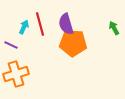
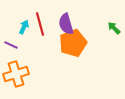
green arrow: rotated 16 degrees counterclockwise
orange pentagon: rotated 24 degrees counterclockwise
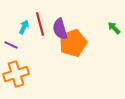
purple semicircle: moved 6 px left, 5 px down
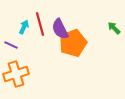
purple semicircle: rotated 10 degrees counterclockwise
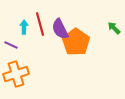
cyan arrow: rotated 24 degrees counterclockwise
orange pentagon: moved 3 px right, 1 px up; rotated 16 degrees counterclockwise
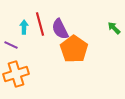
orange pentagon: moved 2 px left, 7 px down
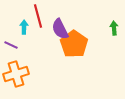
red line: moved 2 px left, 8 px up
green arrow: rotated 40 degrees clockwise
orange pentagon: moved 5 px up
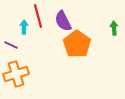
purple semicircle: moved 3 px right, 8 px up
orange pentagon: moved 3 px right
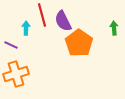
red line: moved 4 px right, 1 px up
cyan arrow: moved 2 px right, 1 px down
orange pentagon: moved 2 px right, 1 px up
